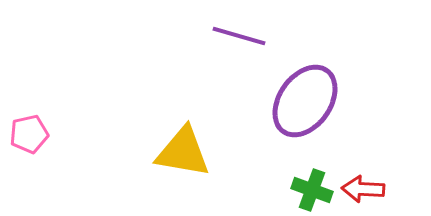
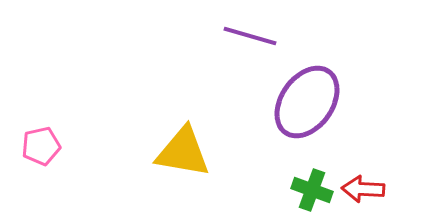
purple line: moved 11 px right
purple ellipse: moved 2 px right, 1 px down
pink pentagon: moved 12 px right, 12 px down
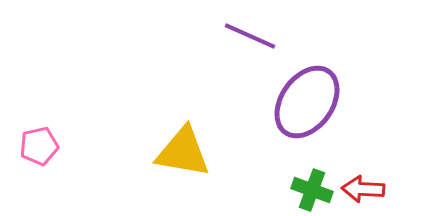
purple line: rotated 8 degrees clockwise
pink pentagon: moved 2 px left
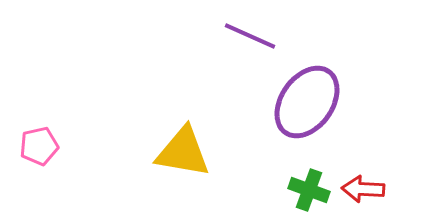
green cross: moved 3 px left
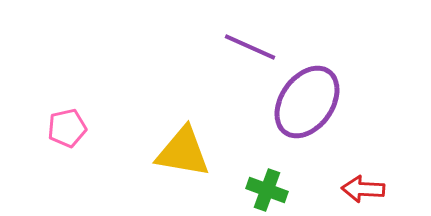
purple line: moved 11 px down
pink pentagon: moved 28 px right, 18 px up
green cross: moved 42 px left
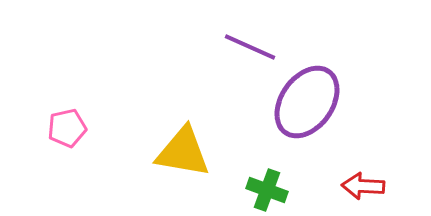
red arrow: moved 3 px up
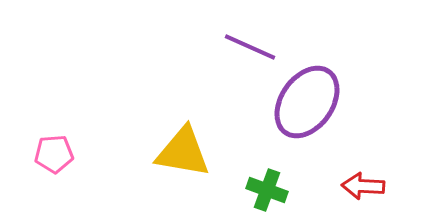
pink pentagon: moved 13 px left, 26 px down; rotated 9 degrees clockwise
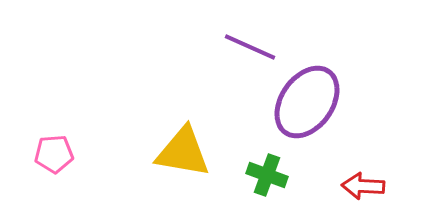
green cross: moved 15 px up
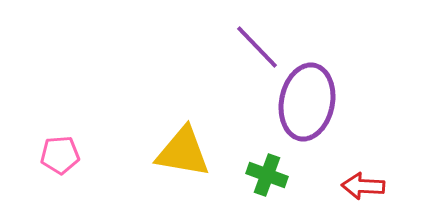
purple line: moved 7 px right; rotated 22 degrees clockwise
purple ellipse: rotated 24 degrees counterclockwise
pink pentagon: moved 6 px right, 1 px down
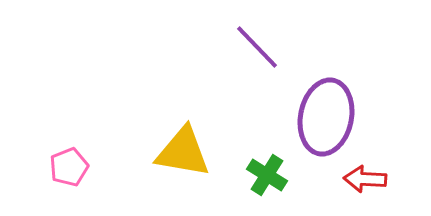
purple ellipse: moved 19 px right, 15 px down
pink pentagon: moved 9 px right, 12 px down; rotated 18 degrees counterclockwise
green cross: rotated 12 degrees clockwise
red arrow: moved 2 px right, 7 px up
